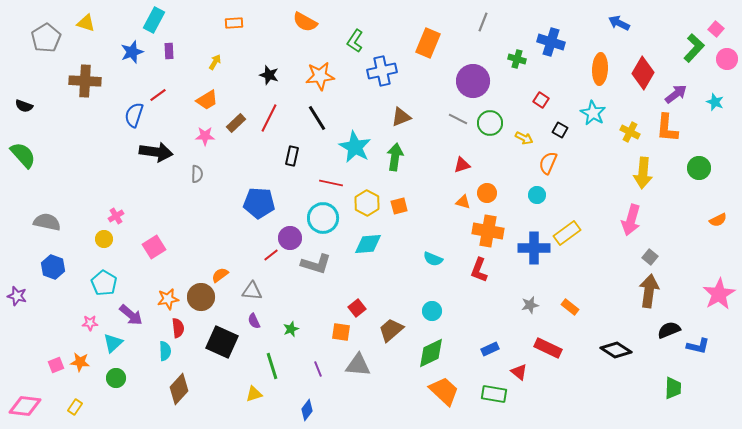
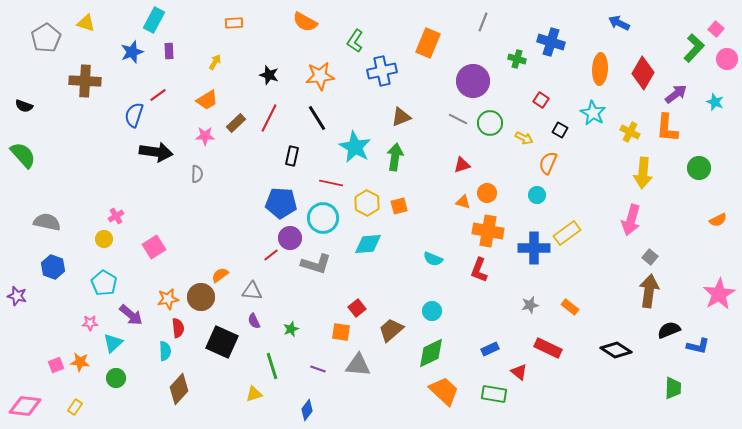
blue pentagon at (259, 203): moved 22 px right
purple line at (318, 369): rotated 49 degrees counterclockwise
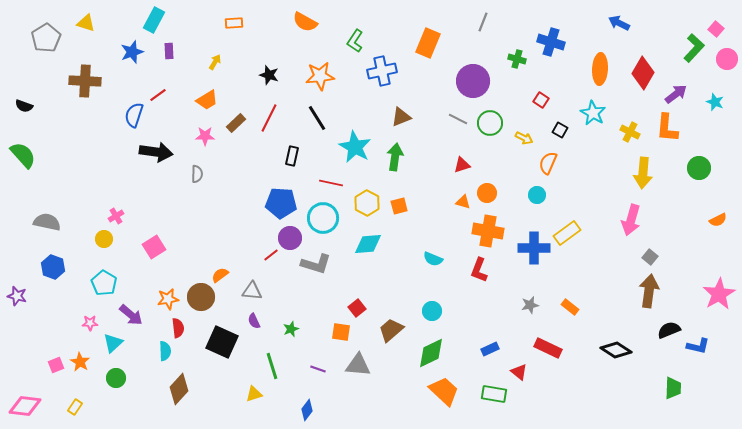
orange star at (80, 362): rotated 24 degrees clockwise
